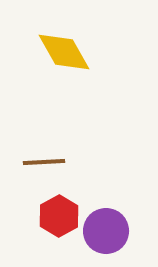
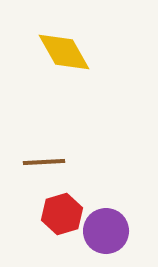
red hexagon: moved 3 px right, 2 px up; rotated 12 degrees clockwise
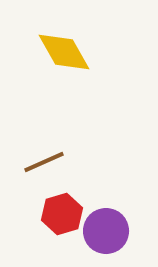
brown line: rotated 21 degrees counterclockwise
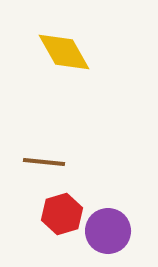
brown line: rotated 30 degrees clockwise
purple circle: moved 2 px right
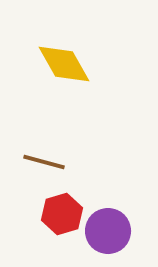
yellow diamond: moved 12 px down
brown line: rotated 9 degrees clockwise
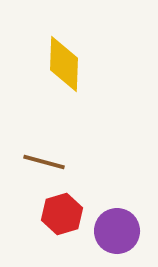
yellow diamond: rotated 32 degrees clockwise
purple circle: moved 9 px right
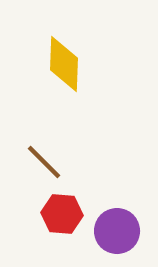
brown line: rotated 30 degrees clockwise
red hexagon: rotated 21 degrees clockwise
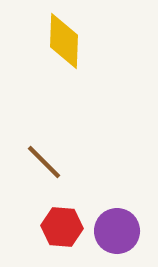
yellow diamond: moved 23 px up
red hexagon: moved 13 px down
